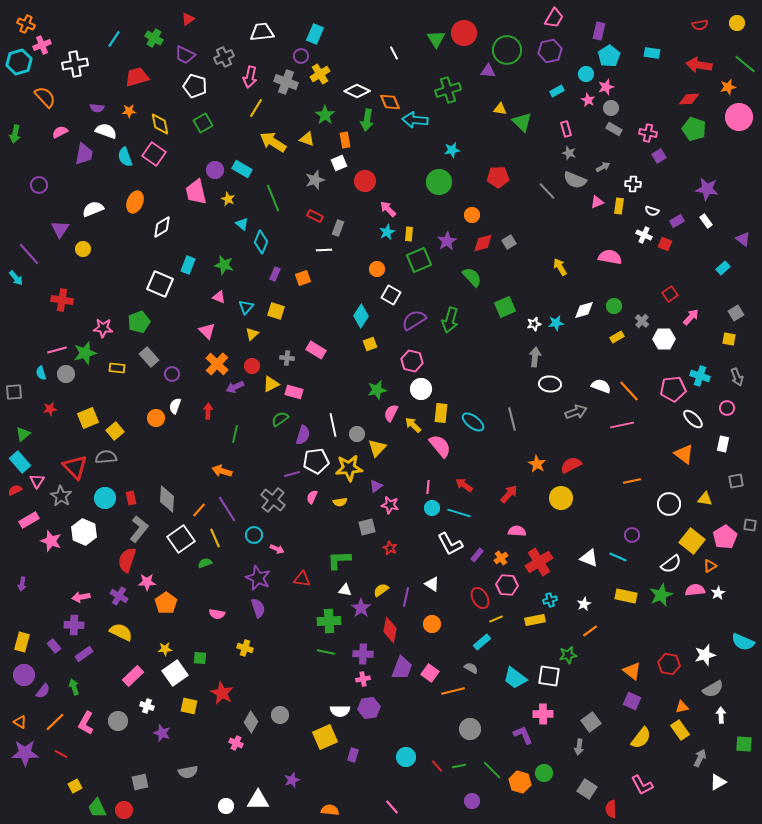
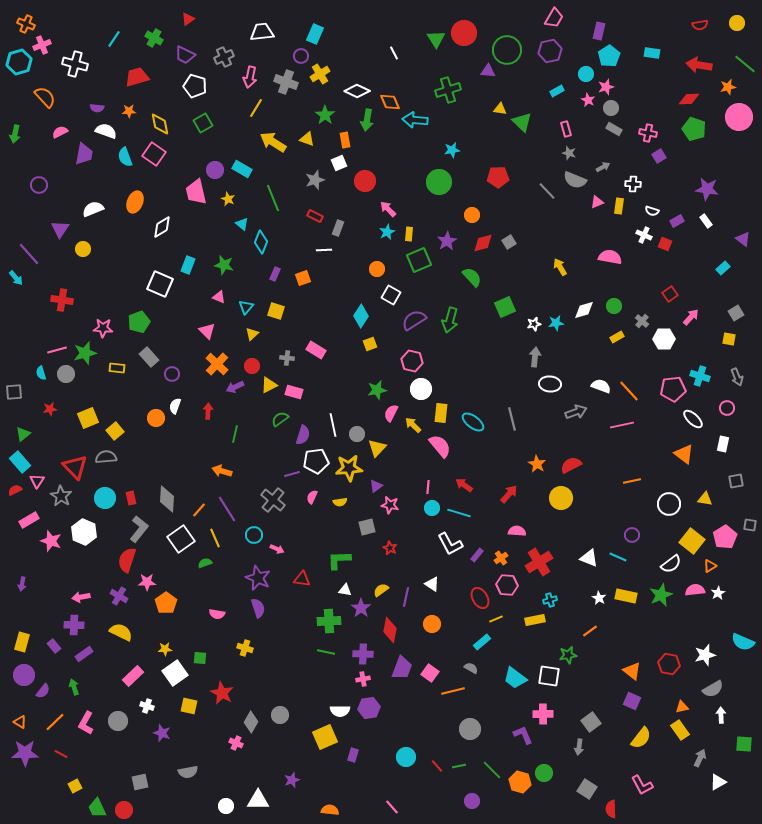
white cross at (75, 64): rotated 25 degrees clockwise
yellow triangle at (271, 384): moved 2 px left, 1 px down
white star at (584, 604): moved 15 px right, 6 px up; rotated 16 degrees counterclockwise
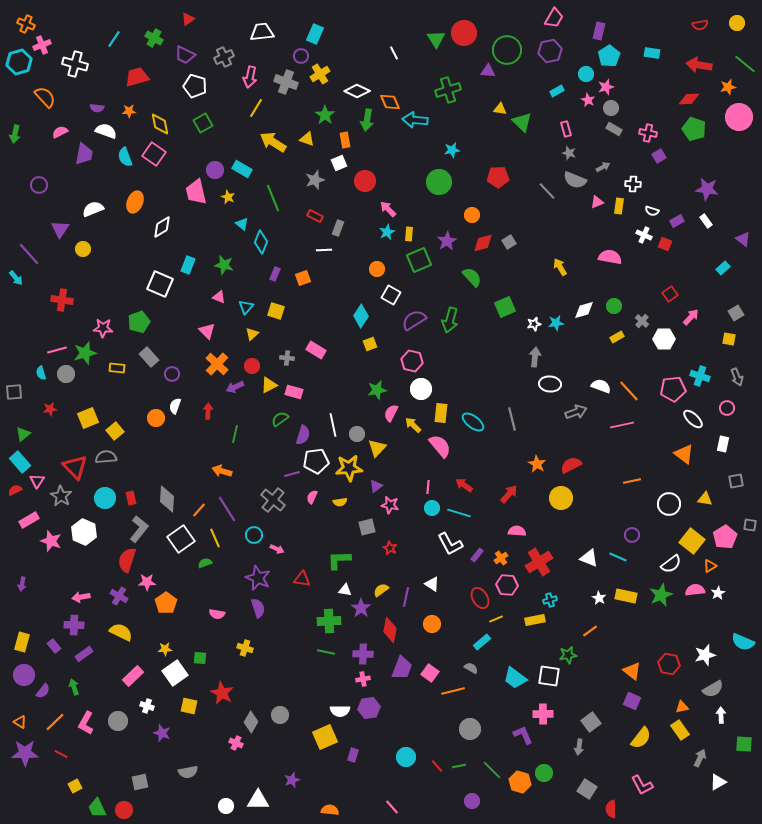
yellow star at (228, 199): moved 2 px up
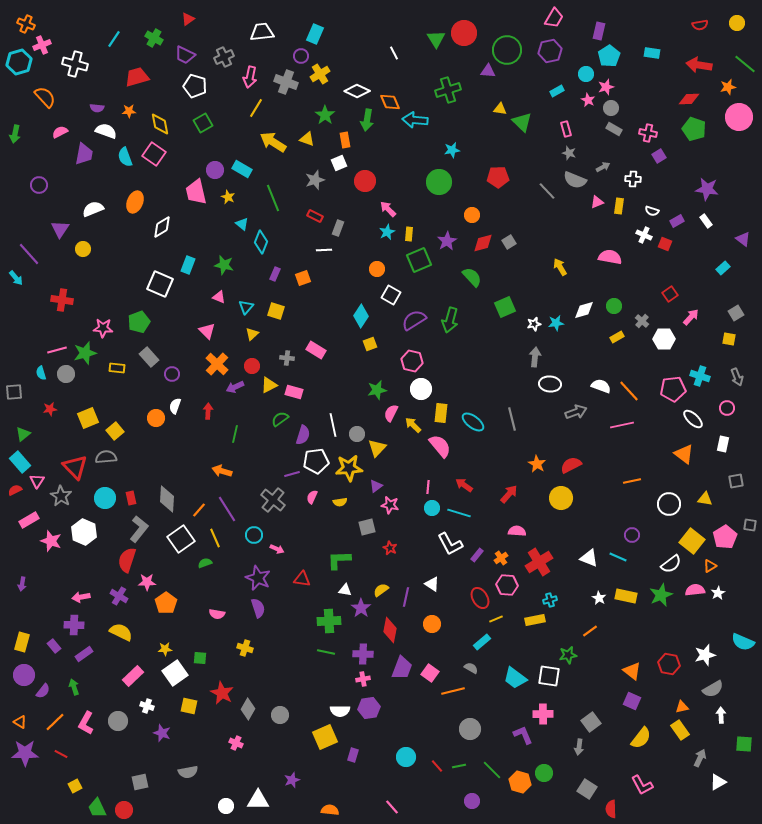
white cross at (633, 184): moved 5 px up
gray diamond at (251, 722): moved 3 px left, 13 px up
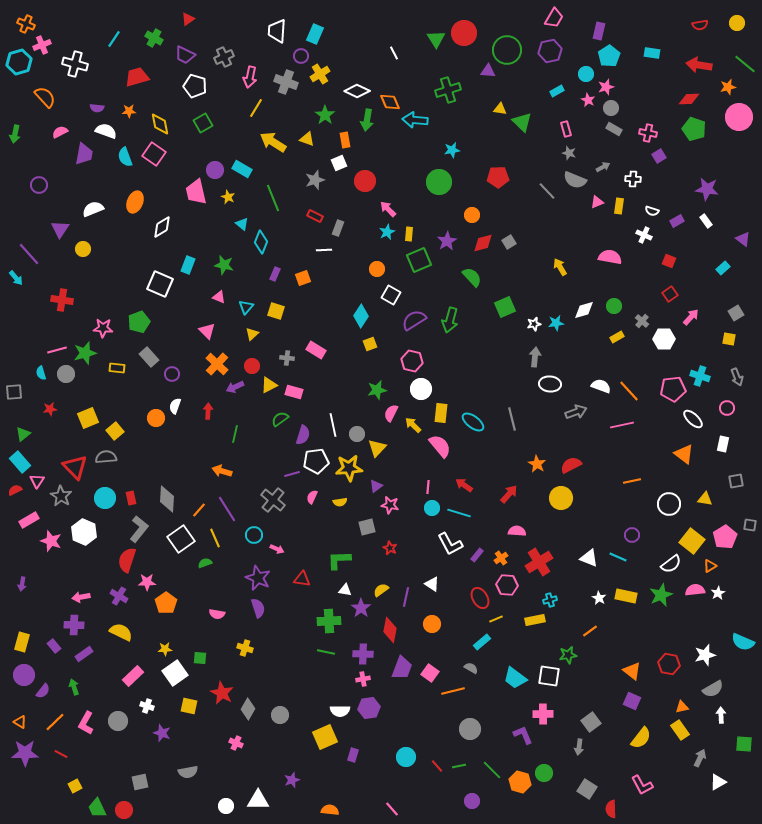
white trapezoid at (262, 32): moved 15 px right, 1 px up; rotated 80 degrees counterclockwise
red square at (665, 244): moved 4 px right, 17 px down
pink line at (392, 807): moved 2 px down
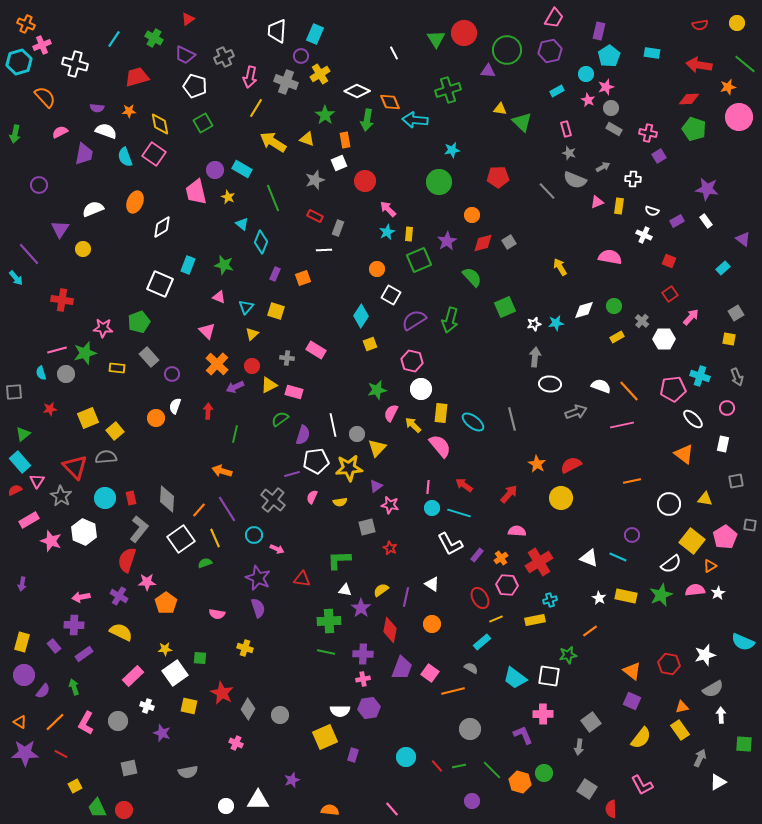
gray square at (140, 782): moved 11 px left, 14 px up
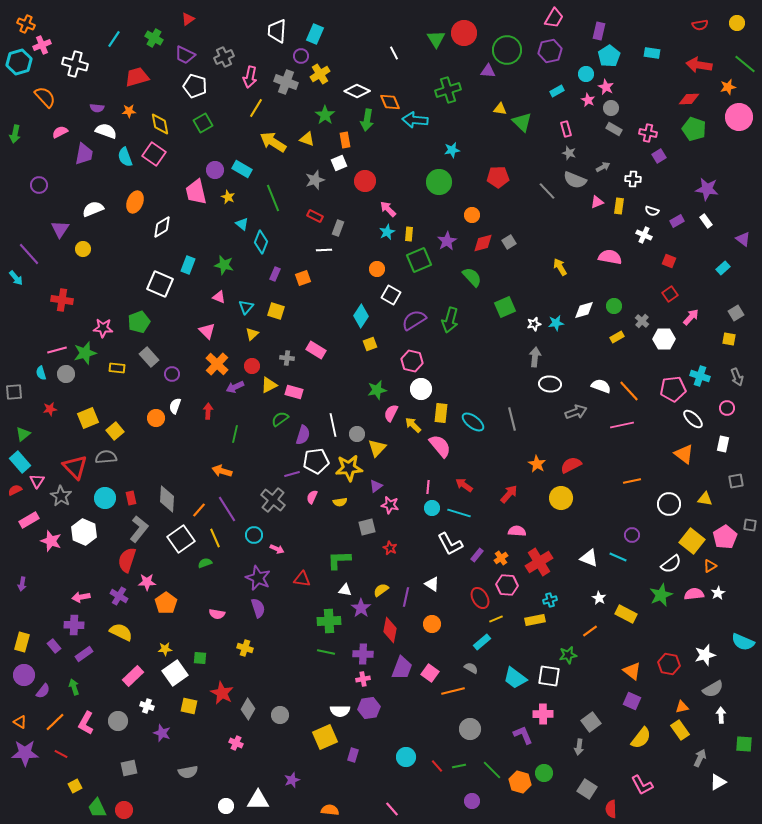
pink star at (606, 87): rotated 28 degrees counterclockwise
pink semicircle at (695, 590): moved 1 px left, 4 px down
yellow rectangle at (626, 596): moved 18 px down; rotated 15 degrees clockwise
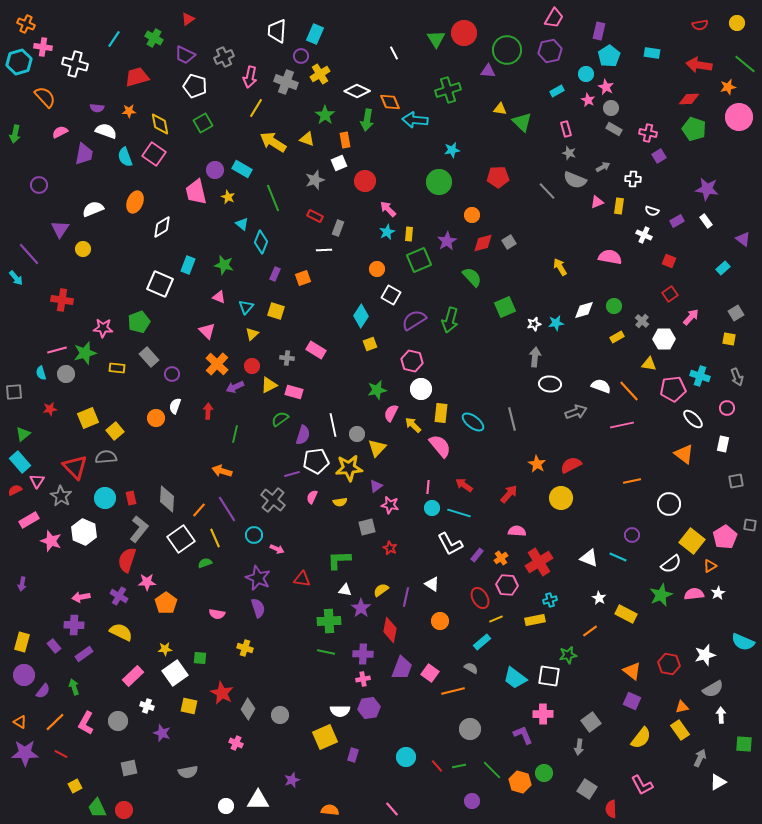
pink cross at (42, 45): moved 1 px right, 2 px down; rotated 30 degrees clockwise
yellow triangle at (705, 499): moved 56 px left, 135 px up
orange circle at (432, 624): moved 8 px right, 3 px up
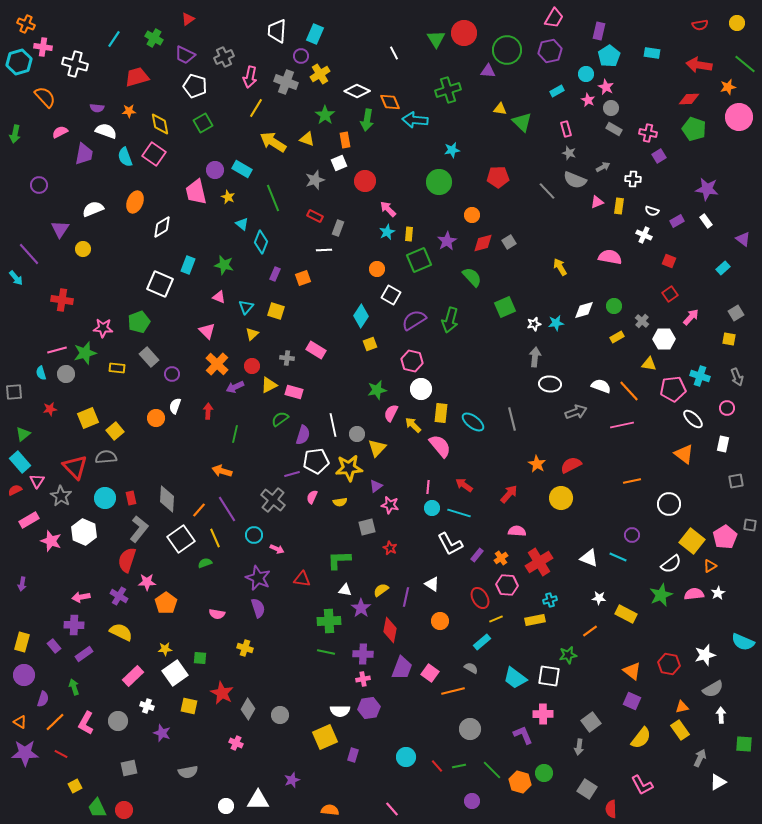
white star at (599, 598): rotated 24 degrees counterclockwise
purple semicircle at (43, 691): moved 8 px down; rotated 21 degrees counterclockwise
